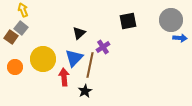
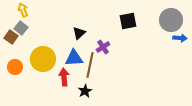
blue triangle: rotated 42 degrees clockwise
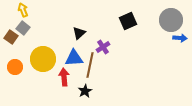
black square: rotated 12 degrees counterclockwise
gray square: moved 2 px right
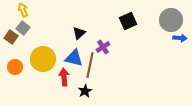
blue triangle: rotated 18 degrees clockwise
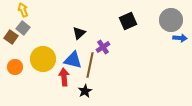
blue triangle: moved 1 px left, 2 px down
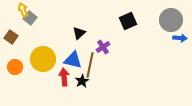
gray square: moved 7 px right, 10 px up
black star: moved 3 px left, 10 px up
